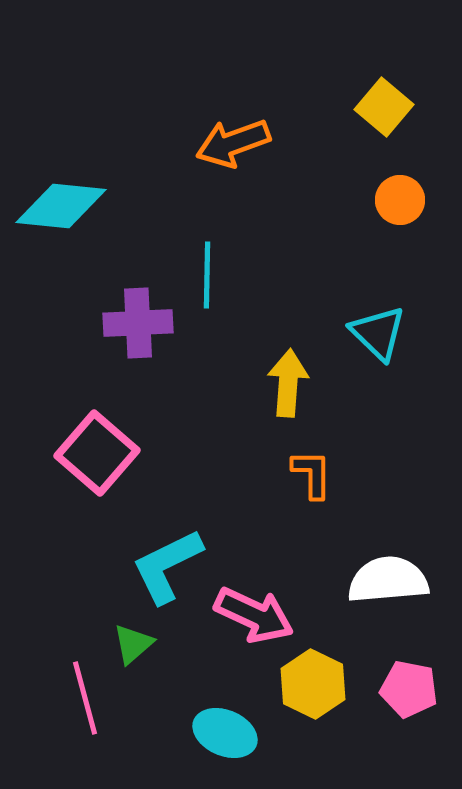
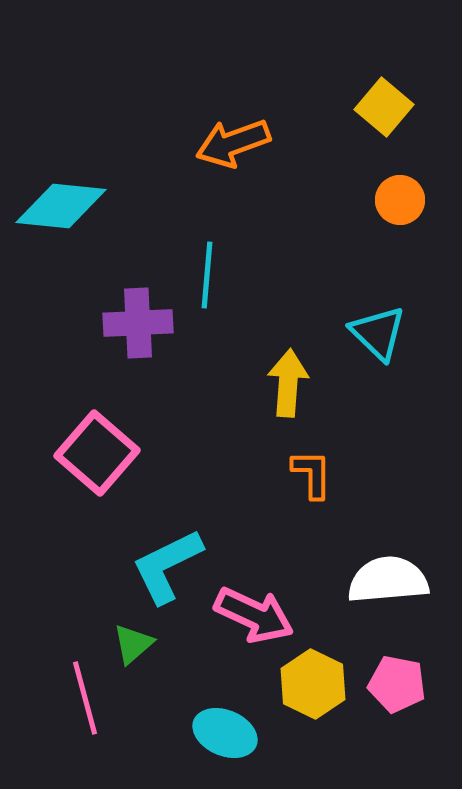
cyan line: rotated 4 degrees clockwise
pink pentagon: moved 12 px left, 5 px up
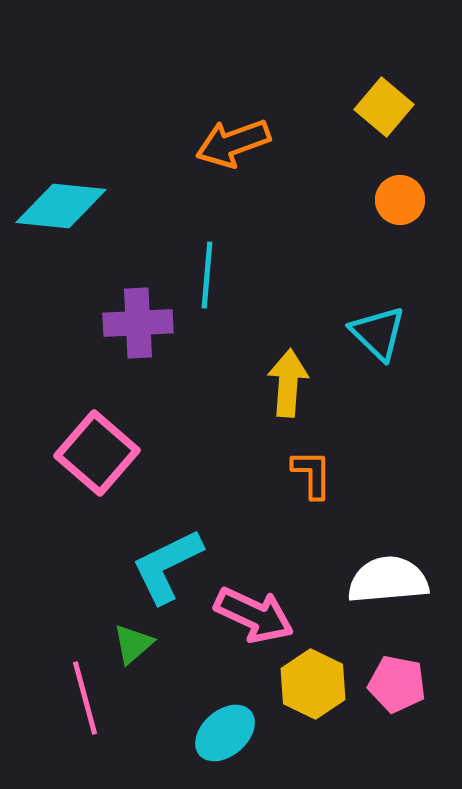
cyan ellipse: rotated 64 degrees counterclockwise
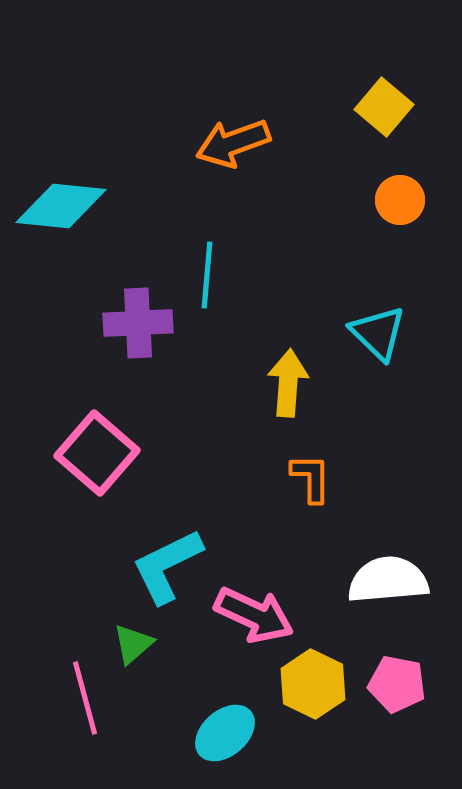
orange L-shape: moved 1 px left, 4 px down
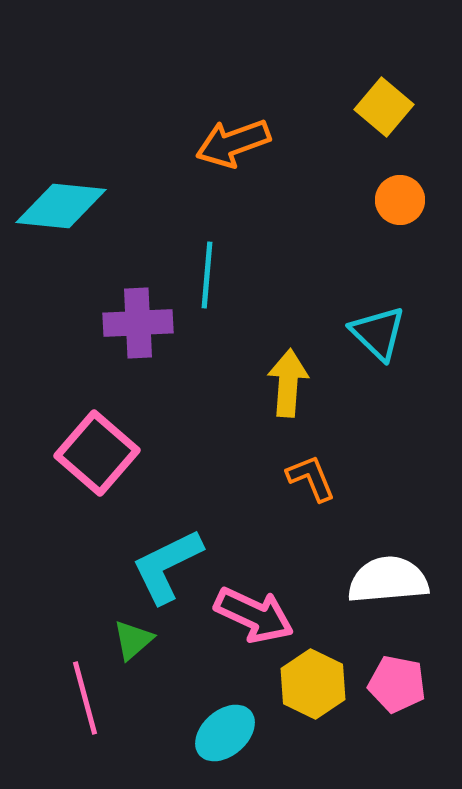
orange L-shape: rotated 22 degrees counterclockwise
green triangle: moved 4 px up
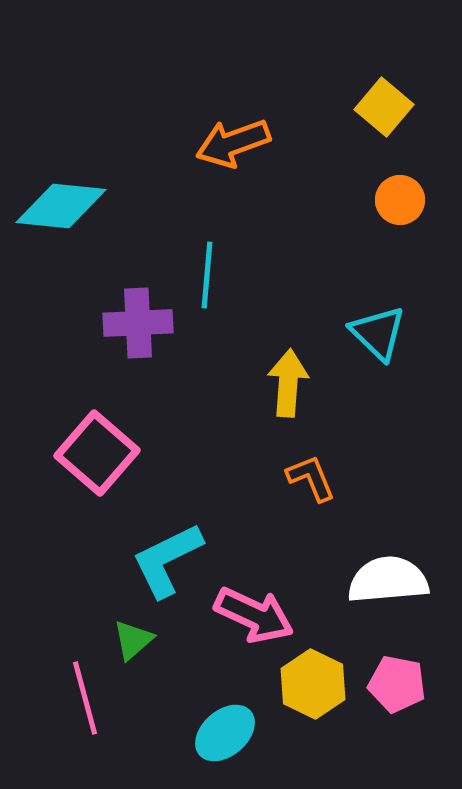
cyan L-shape: moved 6 px up
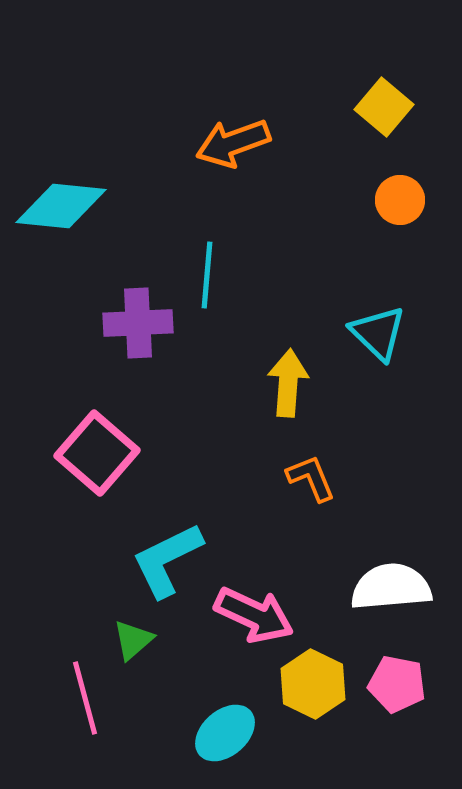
white semicircle: moved 3 px right, 7 px down
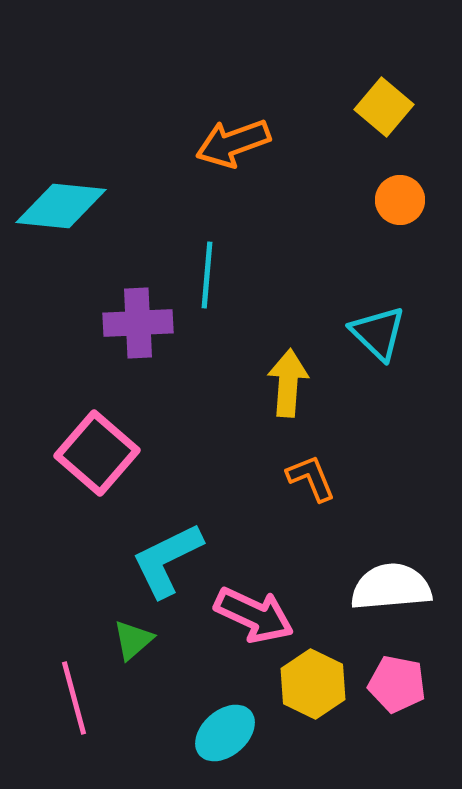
pink line: moved 11 px left
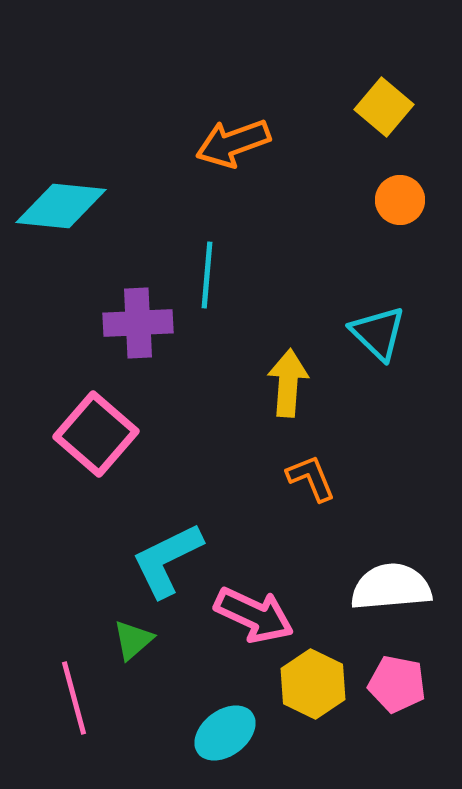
pink square: moved 1 px left, 19 px up
cyan ellipse: rotated 4 degrees clockwise
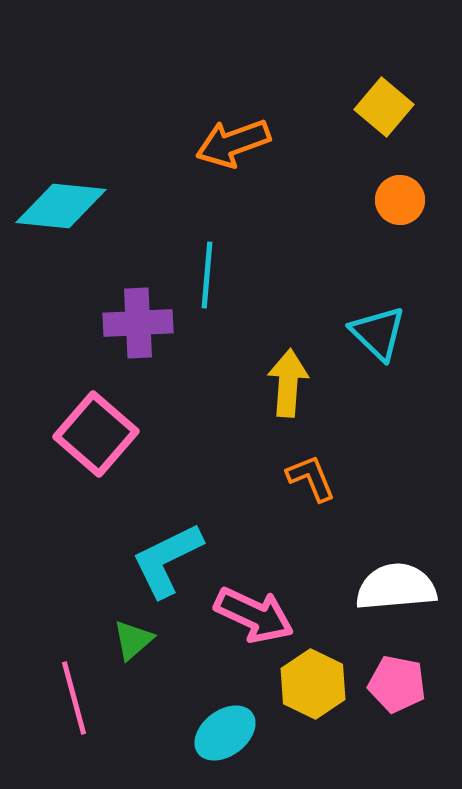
white semicircle: moved 5 px right
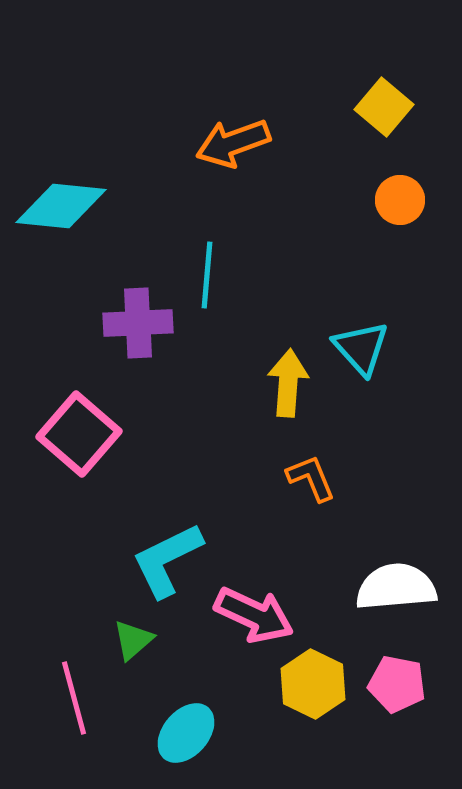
cyan triangle: moved 17 px left, 15 px down; rotated 4 degrees clockwise
pink square: moved 17 px left
cyan ellipse: moved 39 px left; rotated 12 degrees counterclockwise
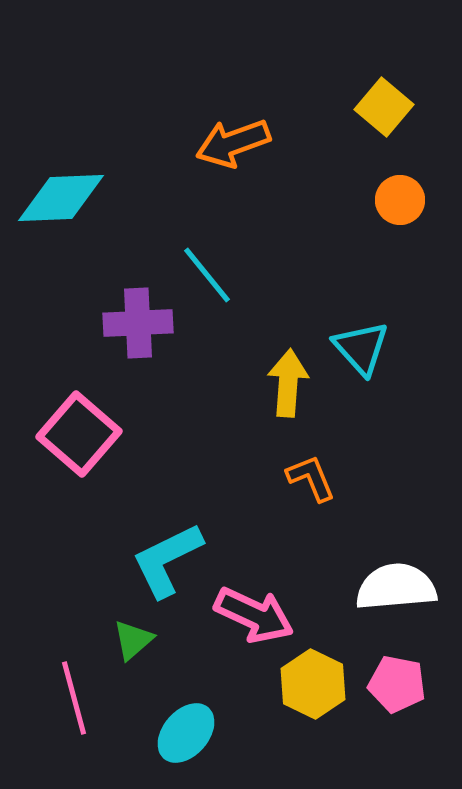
cyan diamond: moved 8 px up; rotated 8 degrees counterclockwise
cyan line: rotated 44 degrees counterclockwise
